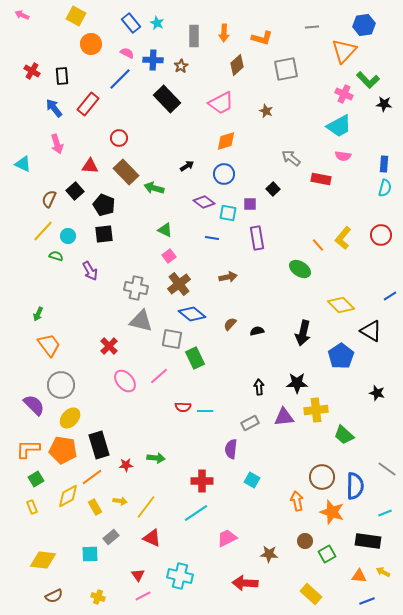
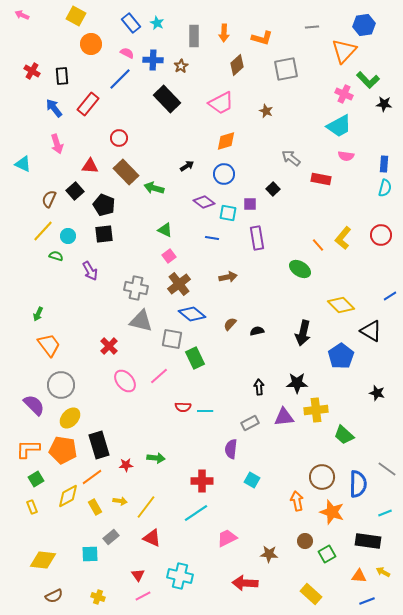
pink semicircle at (343, 156): moved 3 px right
blue semicircle at (355, 486): moved 3 px right, 2 px up
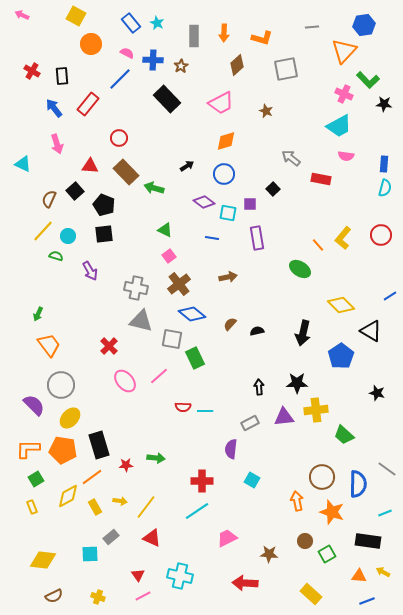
cyan line at (196, 513): moved 1 px right, 2 px up
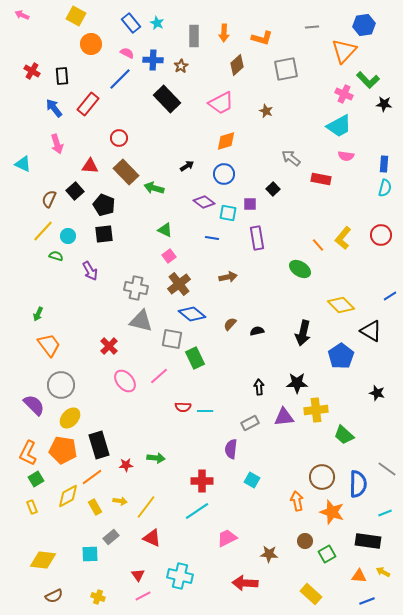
orange L-shape at (28, 449): moved 4 px down; rotated 65 degrees counterclockwise
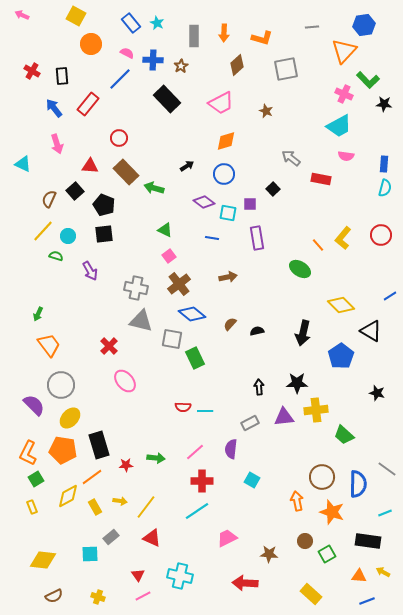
pink line at (159, 376): moved 36 px right, 76 px down
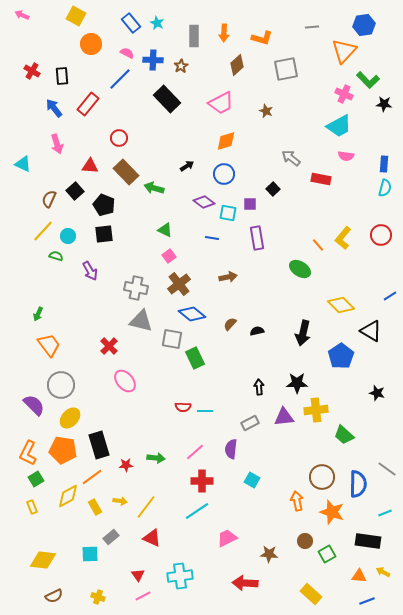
cyan cross at (180, 576): rotated 20 degrees counterclockwise
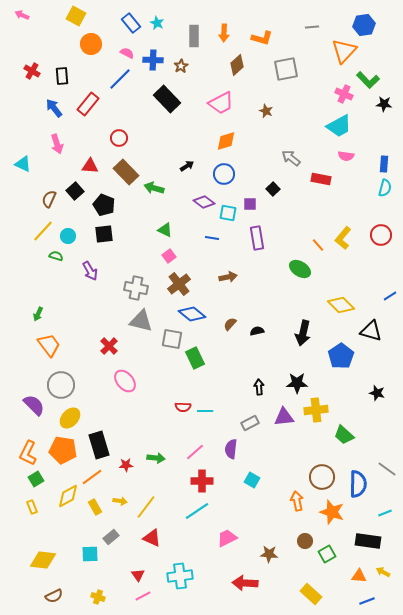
black triangle at (371, 331): rotated 15 degrees counterclockwise
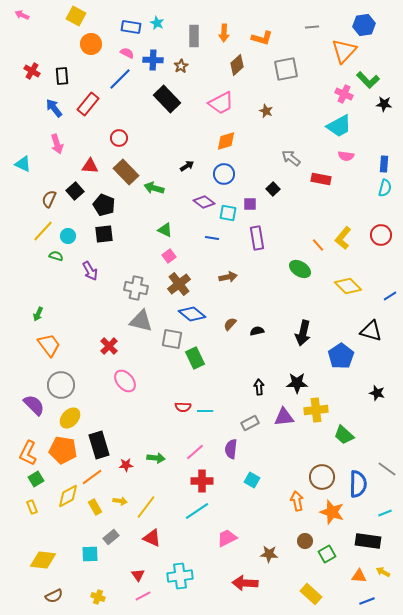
blue rectangle at (131, 23): moved 4 px down; rotated 42 degrees counterclockwise
yellow diamond at (341, 305): moved 7 px right, 19 px up
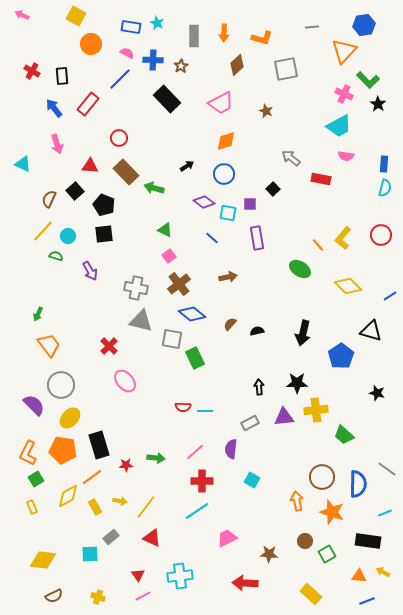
black star at (384, 104): moved 6 px left; rotated 28 degrees clockwise
blue line at (212, 238): rotated 32 degrees clockwise
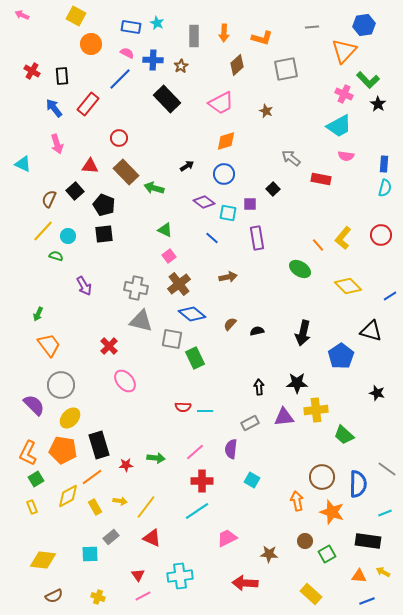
purple arrow at (90, 271): moved 6 px left, 15 px down
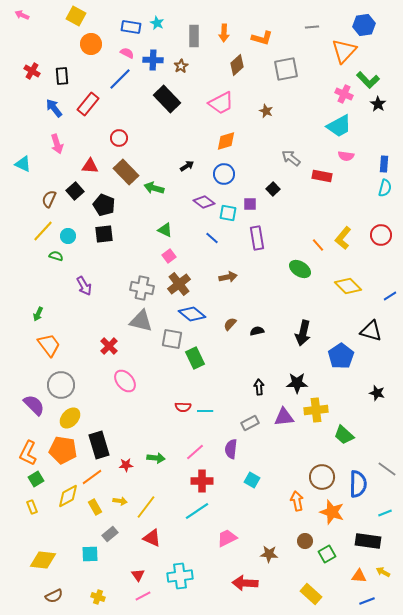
red rectangle at (321, 179): moved 1 px right, 3 px up
gray cross at (136, 288): moved 6 px right
gray rectangle at (111, 537): moved 1 px left, 3 px up
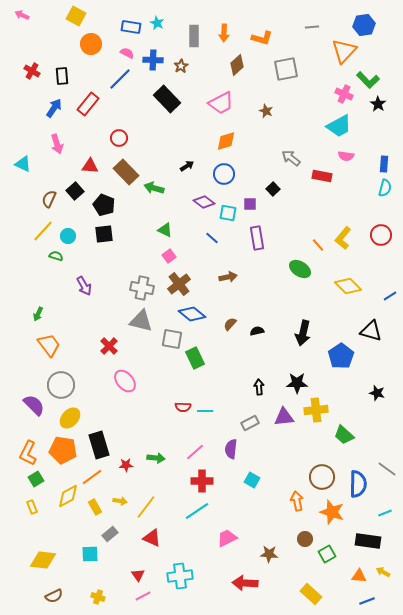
blue arrow at (54, 108): rotated 72 degrees clockwise
brown circle at (305, 541): moved 2 px up
